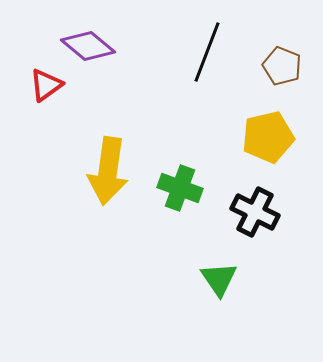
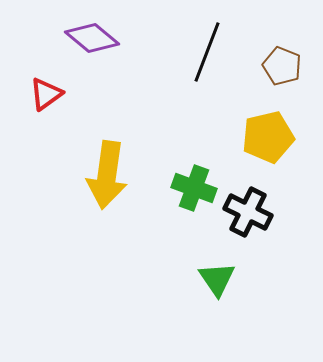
purple diamond: moved 4 px right, 8 px up
red triangle: moved 9 px down
yellow arrow: moved 1 px left, 4 px down
green cross: moved 14 px right
black cross: moved 7 px left
green triangle: moved 2 px left
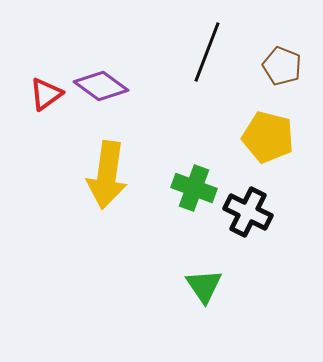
purple diamond: moved 9 px right, 48 px down; rotated 4 degrees counterclockwise
yellow pentagon: rotated 27 degrees clockwise
green triangle: moved 13 px left, 7 px down
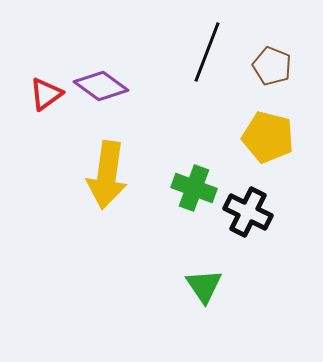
brown pentagon: moved 10 px left
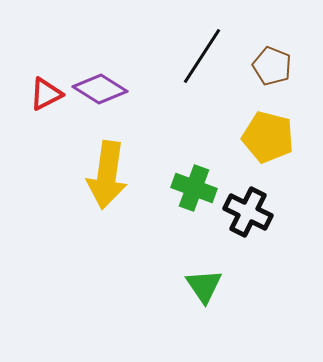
black line: moved 5 px left, 4 px down; rotated 12 degrees clockwise
purple diamond: moved 1 px left, 3 px down; rotated 4 degrees counterclockwise
red triangle: rotated 9 degrees clockwise
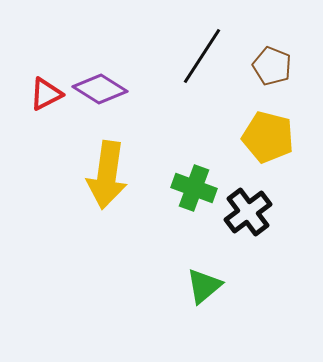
black cross: rotated 27 degrees clockwise
green triangle: rotated 24 degrees clockwise
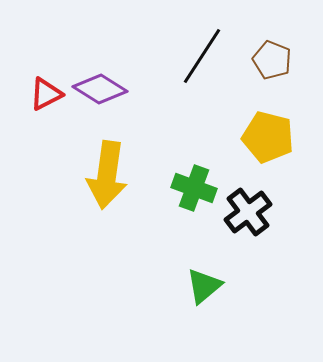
brown pentagon: moved 6 px up
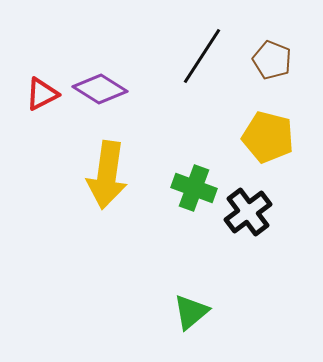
red triangle: moved 4 px left
green triangle: moved 13 px left, 26 px down
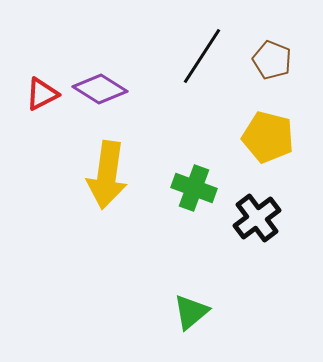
black cross: moved 9 px right, 6 px down
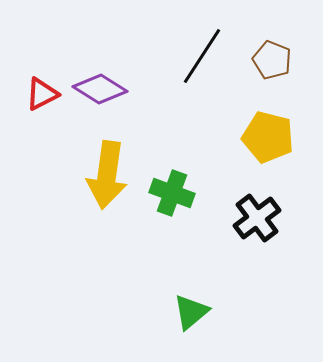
green cross: moved 22 px left, 5 px down
